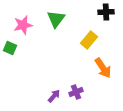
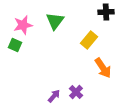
green triangle: moved 1 px left, 2 px down
green square: moved 5 px right, 3 px up
purple cross: rotated 24 degrees counterclockwise
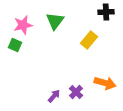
orange arrow: moved 2 px right, 15 px down; rotated 40 degrees counterclockwise
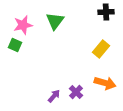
yellow rectangle: moved 12 px right, 9 px down
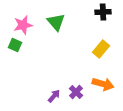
black cross: moved 3 px left
green triangle: moved 1 px right, 1 px down; rotated 18 degrees counterclockwise
orange arrow: moved 2 px left, 1 px down
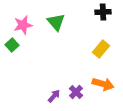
green square: moved 3 px left; rotated 24 degrees clockwise
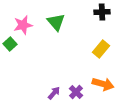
black cross: moved 1 px left
green square: moved 2 px left, 1 px up
purple arrow: moved 3 px up
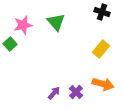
black cross: rotated 21 degrees clockwise
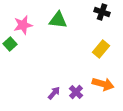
green triangle: moved 2 px right, 2 px up; rotated 42 degrees counterclockwise
